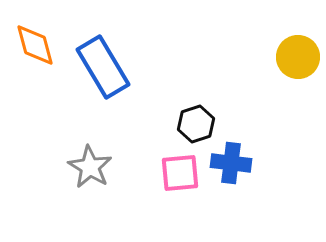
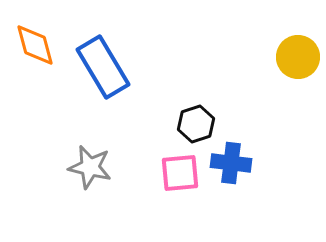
gray star: rotated 18 degrees counterclockwise
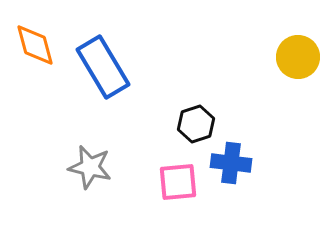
pink square: moved 2 px left, 9 px down
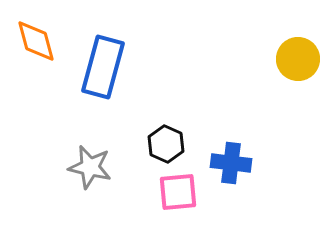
orange diamond: moved 1 px right, 4 px up
yellow circle: moved 2 px down
blue rectangle: rotated 46 degrees clockwise
black hexagon: moved 30 px left, 20 px down; rotated 18 degrees counterclockwise
pink square: moved 10 px down
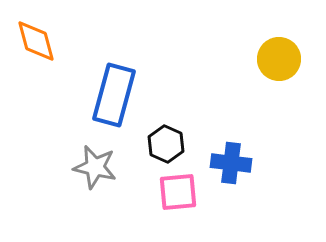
yellow circle: moved 19 px left
blue rectangle: moved 11 px right, 28 px down
gray star: moved 5 px right
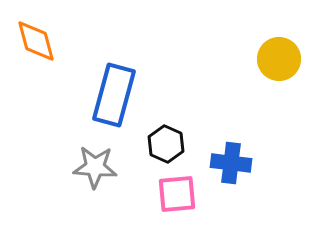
gray star: rotated 9 degrees counterclockwise
pink square: moved 1 px left, 2 px down
